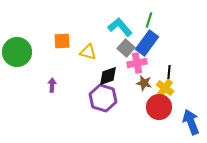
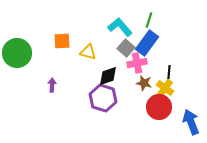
green circle: moved 1 px down
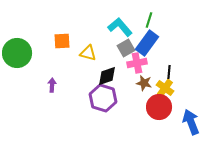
gray square: rotated 18 degrees clockwise
yellow triangle: moved 1 px down
black diamond: moved 1 px left
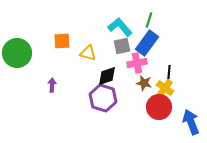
gray square: moved 4 px left, 2 px up; rotated 18 degrees clockwise
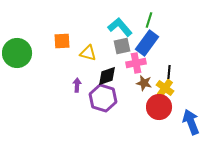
pink cross: moved 1 px left
purple arrow: moved 25 px right
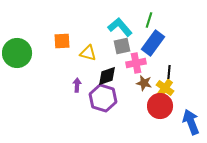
blue rectangle: moved 6 px right
red circle: moved 1 px right, 1 px up
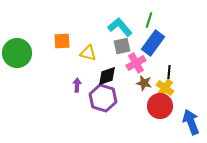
pink cross: rotated 18 degrees counterclockwise
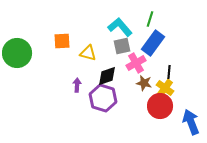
green line: moved 1 px right, 1 px up
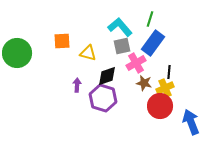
yellow cross: rotated 30 degrees clockwise
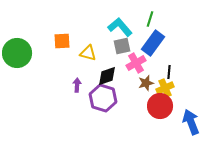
brown star: moved 2 px right; rotated 28 degrees counterclockwise
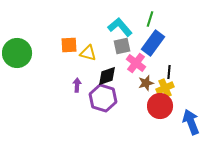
orange square: moved 7 px right, 4 px down
pink cross: rotated 24 degrees counterclockwise
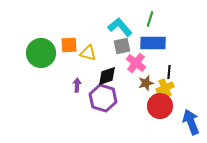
blue rectangle: rotated 55 degrees clockwise
green circle: moved 24 px right
